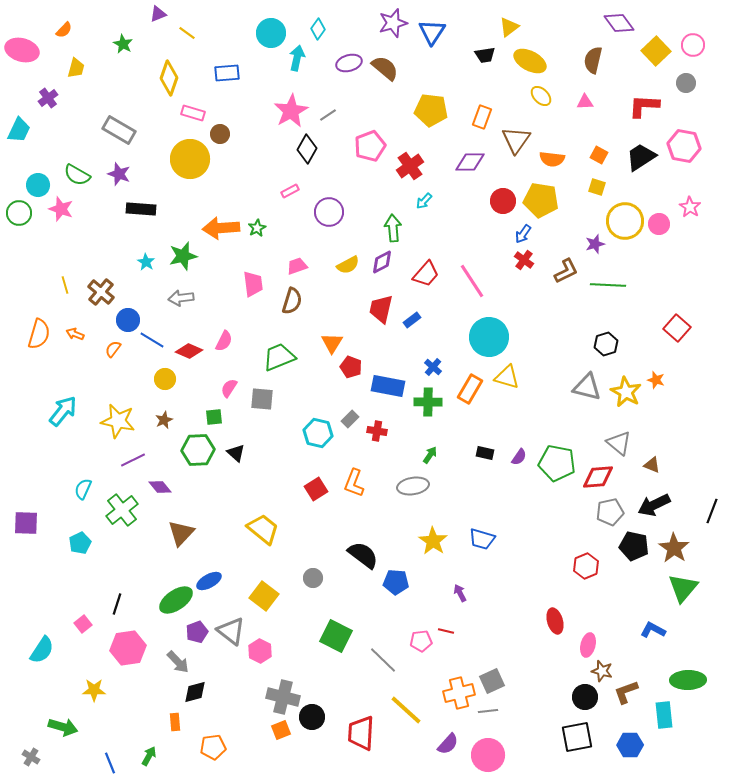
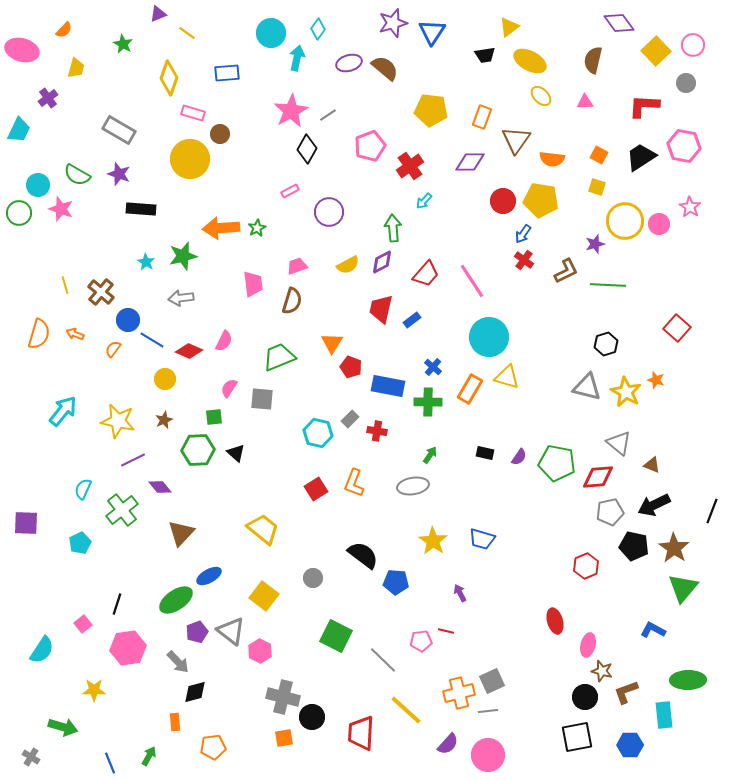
blue ellipse at (209, 581): moved 5 px up
orange square at (281, 730): moved 3 px right, 8 px down; rotated 12 degrees clockwise
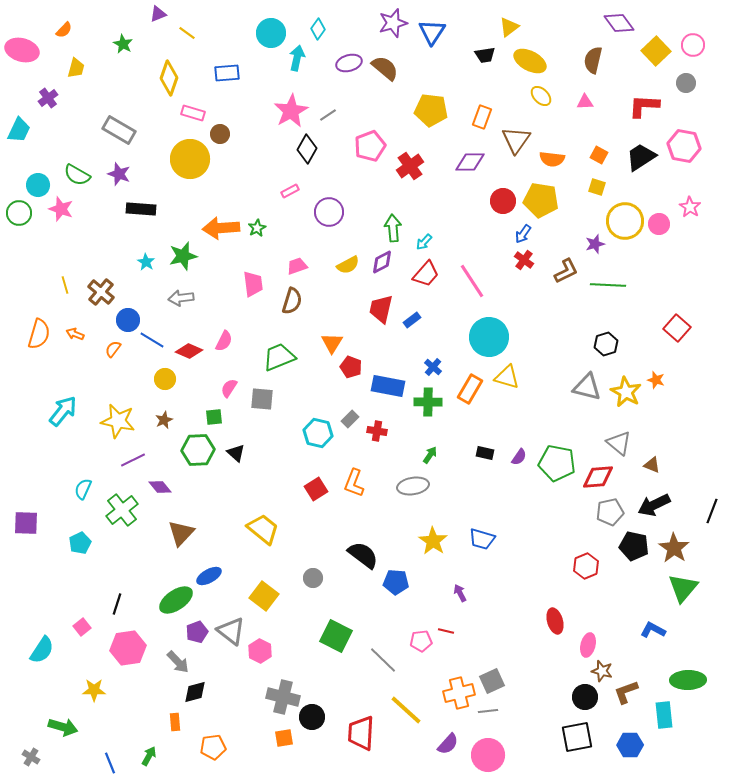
cyan arrow at (424, 201): moved 41 px down
pink square at (83, 624): moved 1 px left, 3 px down
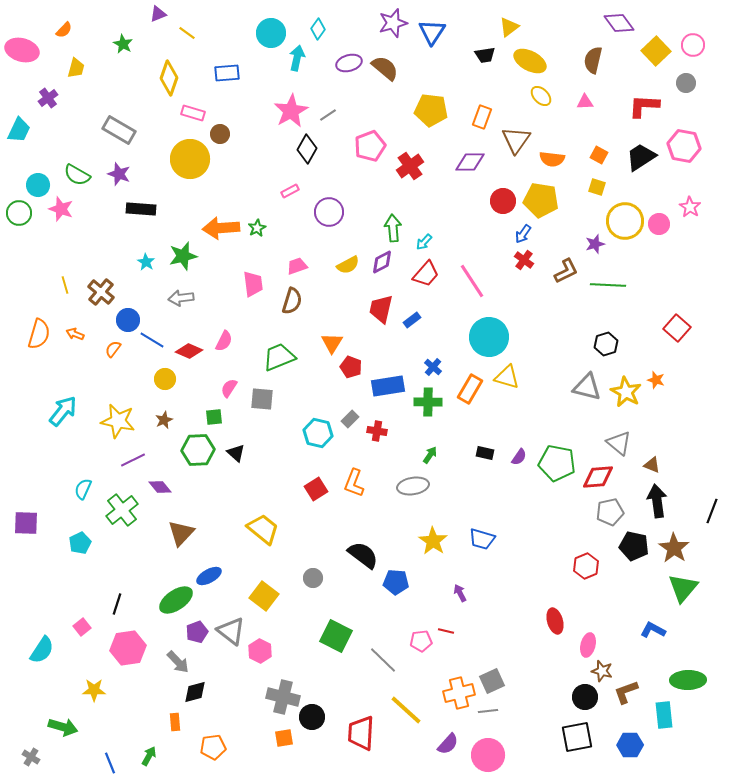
blue rectangle at (388, 386): rotated 20 degrees counterclockwise
black arrow at (654, 505): moved 3 px right, 4 px up; rotated 108 degrees clockwise
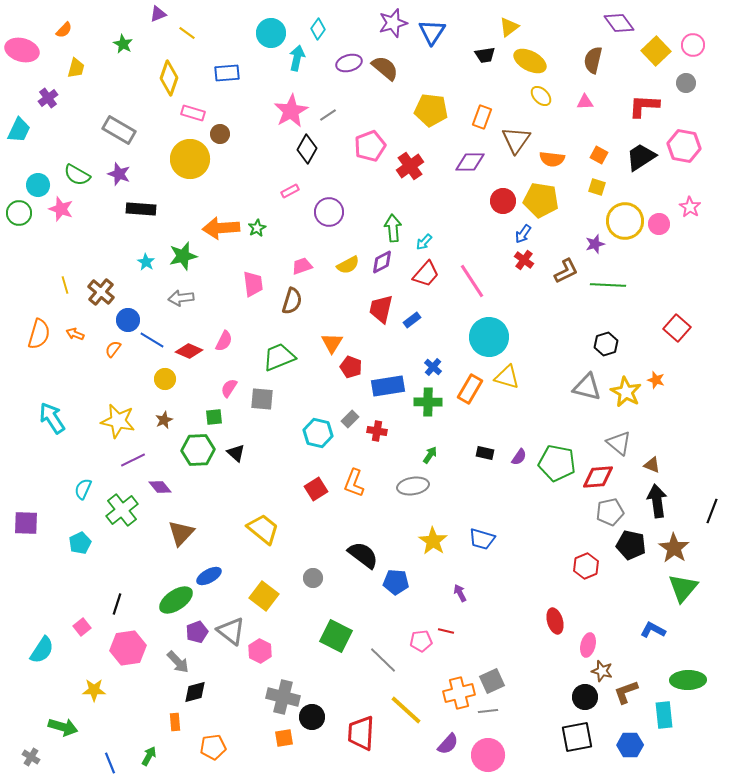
pink trapezoid at (297, 266): moved 5 px right
cyan arrow at (63, 411): moved 11 px left, 7 px down; rotated 72 degrees counterclockwise
black pentagon at (634, 546): moved 3 px left, 1 px up
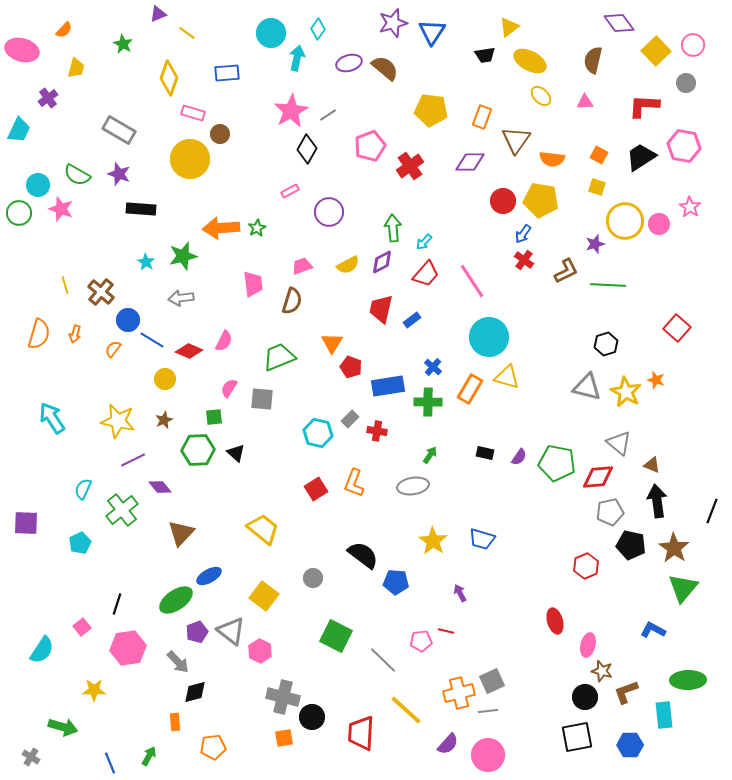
orange arrow at (75, 334): rotated 96 degrees counterclockwise
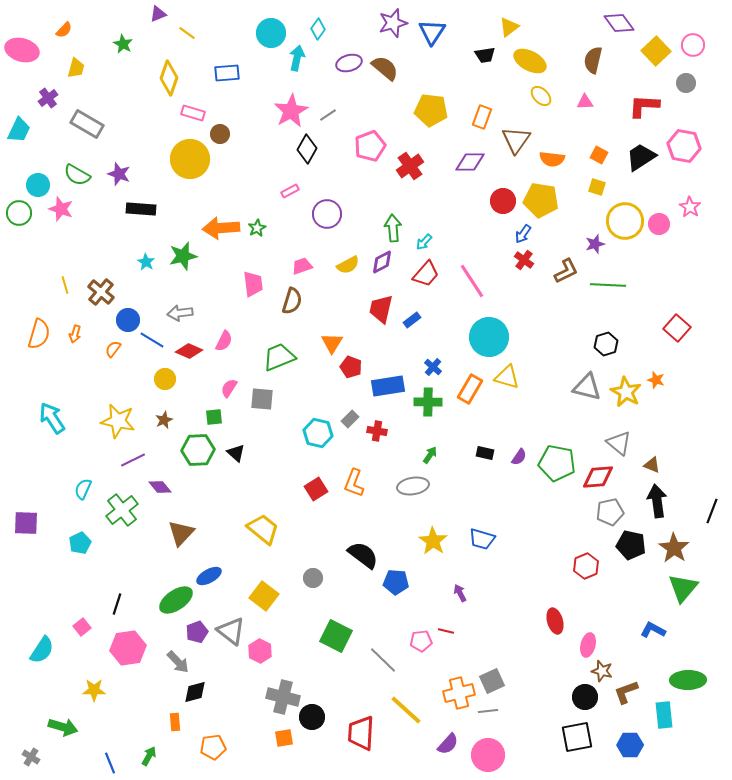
gray rectangle at (119, 130): moved 32 px left, 6 px up
purple circle at (329, 212): moved 2 px left, 2 px down
gray arrow at (181, 298): moved 1 px left, 15 px down
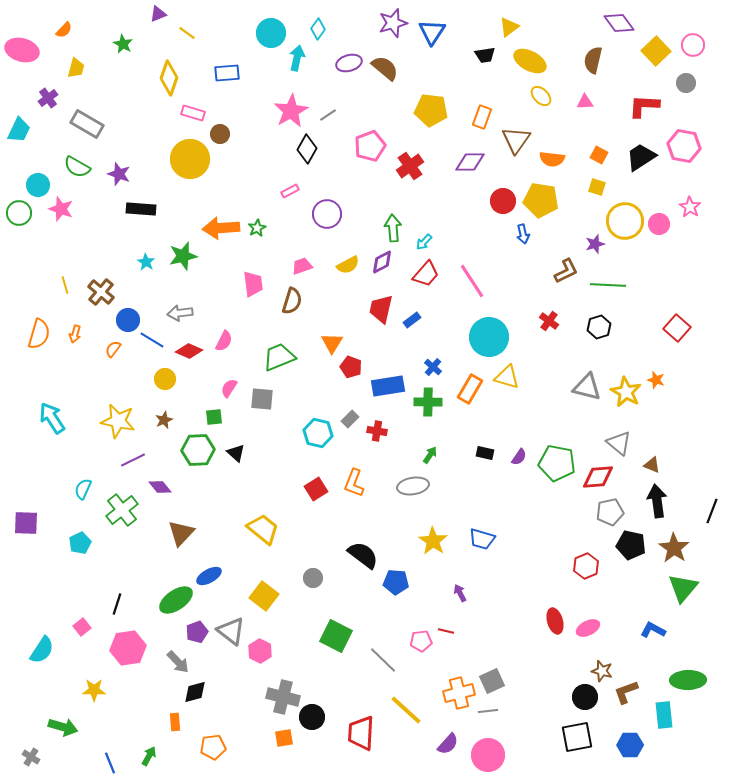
green semicircle at (77, 175): moved 8 px up
blue arrow at (523, 234): rotated 48 degrees counterclockwise
red cross at (524, 260): moved 25 px right, 61 px down
black hexagon at (606, 344): moved 7 px left, 17 px up
pink ellipse at (588, 645): moved 17 px up; rotated 50 degrees clockwise
